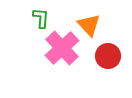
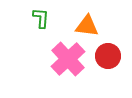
orange triangle: moved 2 px left, 1 px down; rotated 40 degrees counterclockwise
pink cross: moved 6 px right, 11 px down
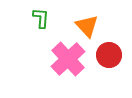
orange triangle: rotated 40 degrees clockwise
red circle: moved 1 px right, 1 px up
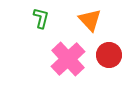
green L-shape: rotated 10 degrees clockwise
orange triangle: moved 3 px right, 6 px up
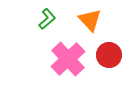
green L-shape: moved 6 px right, 1 px down; rotated 35 degrees clockwise
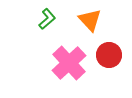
pink cross: moved 1 px right, 4 px down
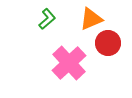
orange triangle: moved 1 px right, 1 px up; rotated 50 degrees clockwise
red circle: moved 1 px left, 12 px up
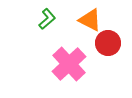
orange triangle: moved 1 px left, 1 px down; rotated 50 degrees clockwise
pink cross: moved 1 px down
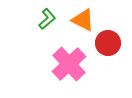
orange triangle: moved 7 px left
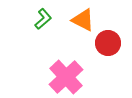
green L-shape: moved 4 px left
pink cross: moved 3 px left, 13 px down
